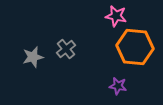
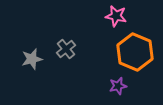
orange hexagon: moved 5 px down; rotated 18 degrees clockwise
gray star: moved 1 px left, 2 px down
purple star: rotated 24 degrees counterclockwise
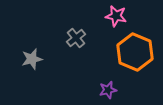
gray cross: moved 10 px right, 11 px up
purple star: moved 10 px left, 4 px down
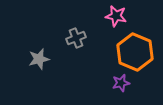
gray cross: rotated 18 degrees clockwise
gray star: moved 7 px right
purple star: moved 13 px right, 7 px up
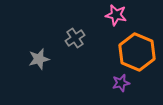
pink star: moved 1 px up
gray cross: moved 1 px left; rotated 12 degrees counterclockwise
orange hexagon: moved 2 px right
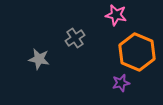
gray star: rotated 25 degrees clockwise
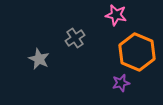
gray star: rotated 15 degrees clockwise
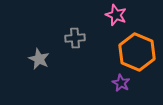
pink star: rotated 10 degrees clockwise
gray cross: rotated 30 degrees clockwise
purple star: rotated 30 degrees counterclockwise
